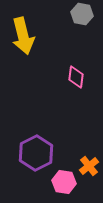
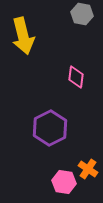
purple hexagon: moved 14 px right, 25 px up
orange cross: moved 1 px left, 3 px down; rotated 18 degrees counterclockwise
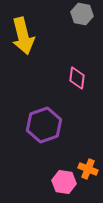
pink diamond: moved 1 px right, 1 px down
purple hexagon: moved 6 px left, 3 px up; rotated 8 degrees clockwise
orange cross: rotated 12 degrees counterclockwise
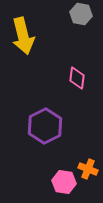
gray hexagon: moved 1 px left
purple hexagon: moved 1 px right, 1 px down; rotated 8 degrees counterclockwise
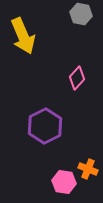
yellow arrow: rotated 9 degrees counterclockwise
pink diamond: rotated 35 degrees clockwise
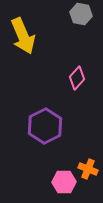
pink hexagon: rotated 10 degrees counterclockwise
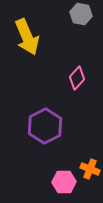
yellow arrow: moved 4 px right, 1 px down
orange cross: moved 2 px right
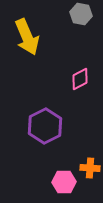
pink diamond: moved 3 px right, 1 px down; rotated 20 degrees clockwise
orange cross: moved 1 px up; rotated 18 degrees counterclockwise
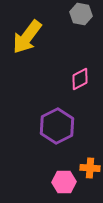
yellow arrow: rotated 60 degrees clockwise
purple hexagon: moved 12 px right
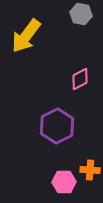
yellow arrow: moved 1 px left, 1 px up
orange cross: moved 2 px down
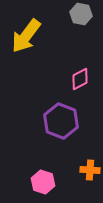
purple hexagon: moved 4 px right, 5 px up; rotated 12 degrees counterclockwise
pink hexagon: moved 21 px left; rotated 20 degrees clockwise
